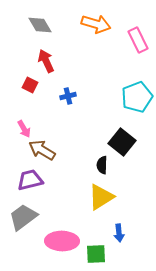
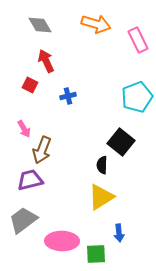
black square: moved 1 px left
brown arrow: rotated 100 degrees counterclockwise
gray trapezoid: moved 3 px down
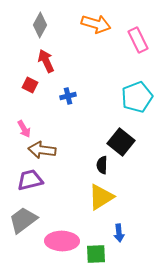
gray diamond: rotated 60 degrees clockwise
brown arrow: rotated 76 degrees clockwise
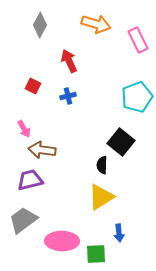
red arrow: moved 23 px right
red square: moved 3 px right, 1 px down
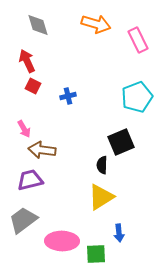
gray diamond: moved 2 px left; rotated 45 degrees counterclockwise
red arrow: moved 42 px left
black square: rotated 28 degrees clockwise
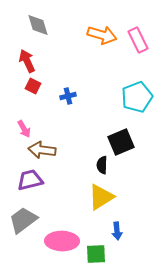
orange arrow: moved 6 px right, 11 px down
blue arrow: moved 2 px left, 2 px up
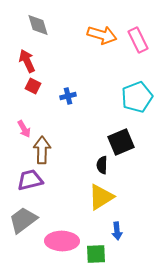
brown arrow: rotated 84 degrees clockwise
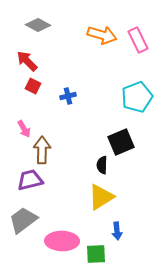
gray diamond: rotated 45 degrees counterclockwise
red arrow: rotated 20 degrees counterclockwise
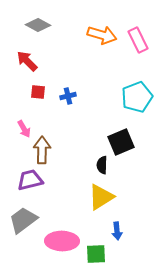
red square: moved 5 px right, 6 px down; rotated 21 degrees counterclockwise
